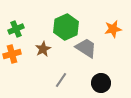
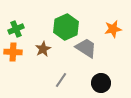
orange cross: moved 1 px right, 2 px up; rotated 18 degrees clockwise
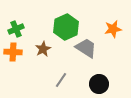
black circle: moved 2 px left, 1 px down
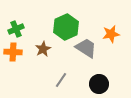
orange star: moved 2 px left, 5 px down
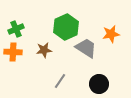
brown star: moved 1 px right, 1 px down; rotated 21 degrees clockwise
gray line: moved 1 px left, 1 px down
